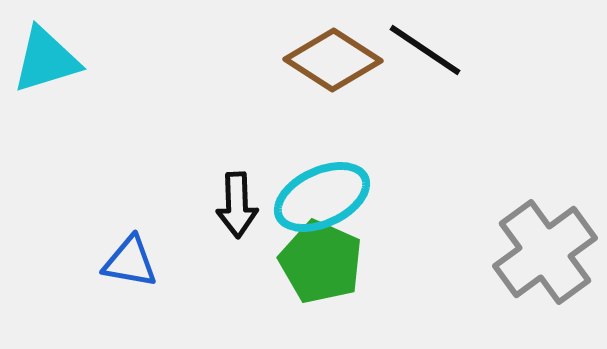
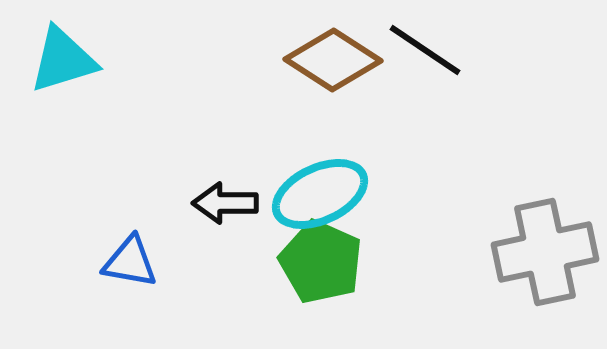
cyan triangle: moved 17 px right
cyan ellipse: moved 2 px left, 3 px up
black arrow: moved 12 px left, 2 px up; rotated 92 degrees clockwise
gray cross: rotated 24 degrees clockwise
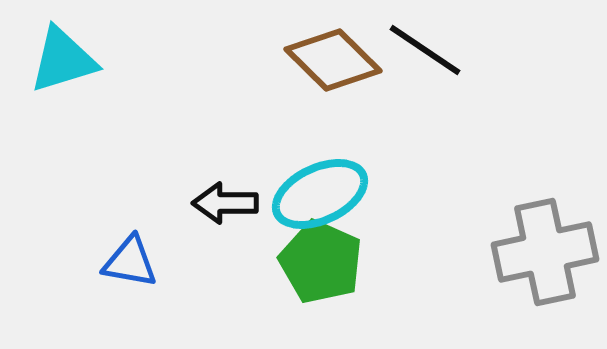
brown diamond: rotated 12 degrees clockwise
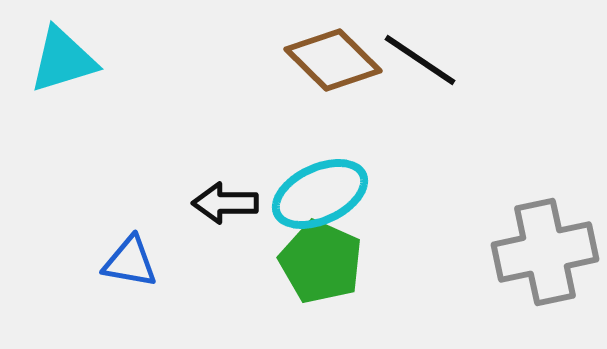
black line: moved 5 px left, 10 px down
